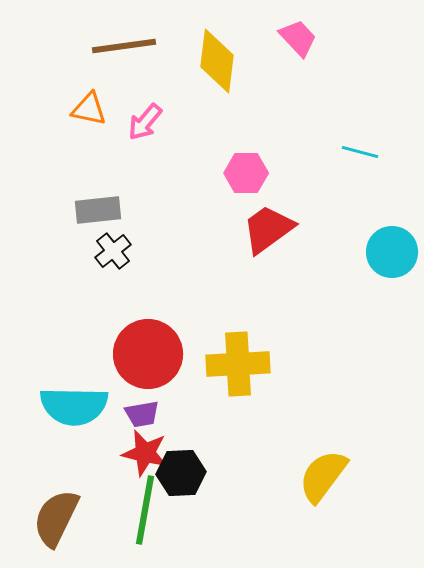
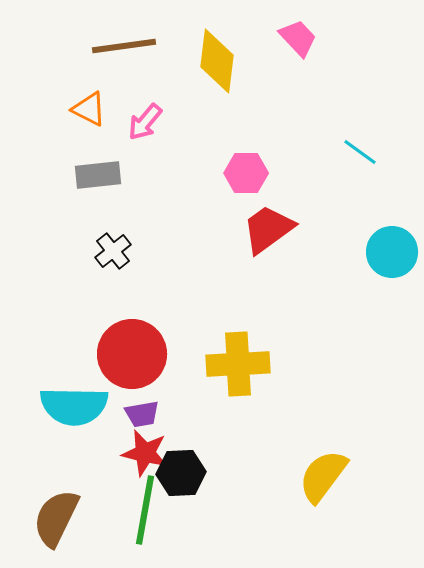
orange triangle: rotated 15 degrees clockwise
cyan line: rotated 21 degrees clockwise
gray rectangle: moved 35 px up
red circle: moved 16 px left
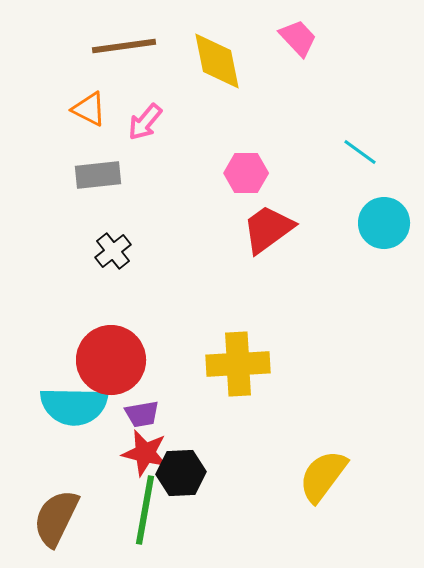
yellow diamond: rotated 18 degrees counterclockwise
cyan circle: moved 8 px left, 29 px up
red circle: moved 21 px left, 6 px down
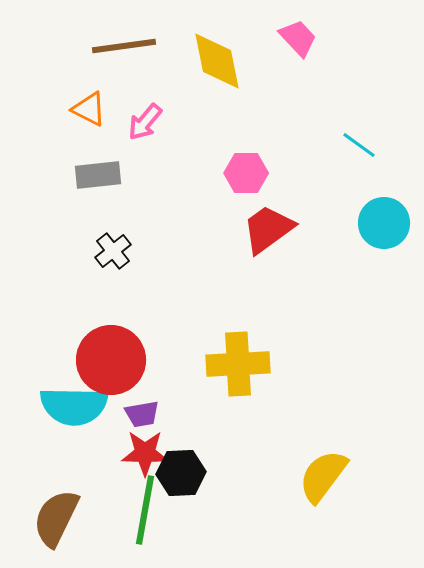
cyan line: moved 1 px left, 7 px up
red star: rotated 12 degrees counterclockwise
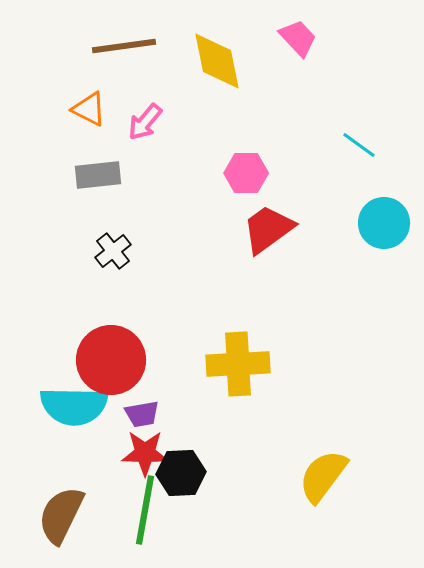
brown semicircle: moved 5 px right, 3 px up
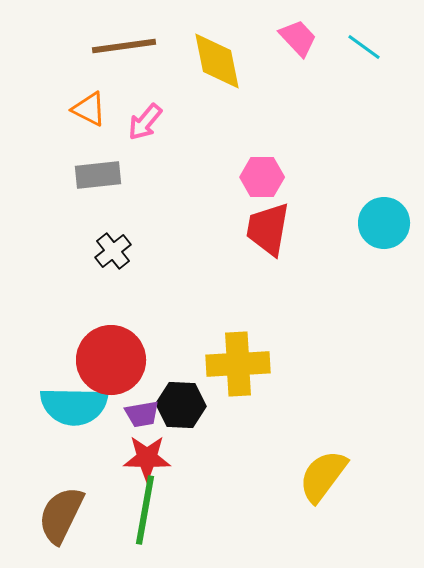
cyan line: moved 5 px right, 98 px up
pink hexagon: moved 16 px right, 4 px down
red trapezoid: rotated 44 degrees counterclockwise
red star: moved 2 px right, 5 px down
black hexagon: moved 68 px up; rotated 6 degrees clockwise
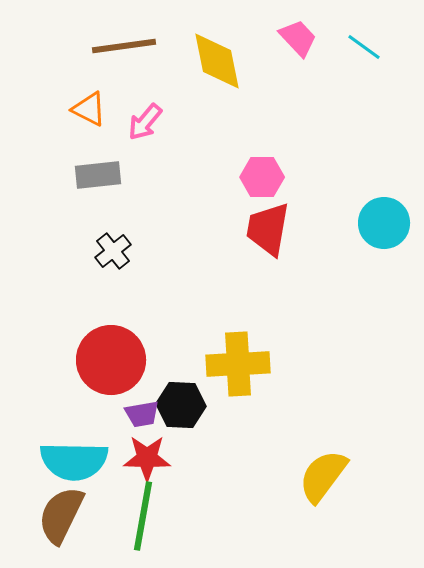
cyan semicircle: moved 55 px down
green line: moved 2 px left, 6 px down
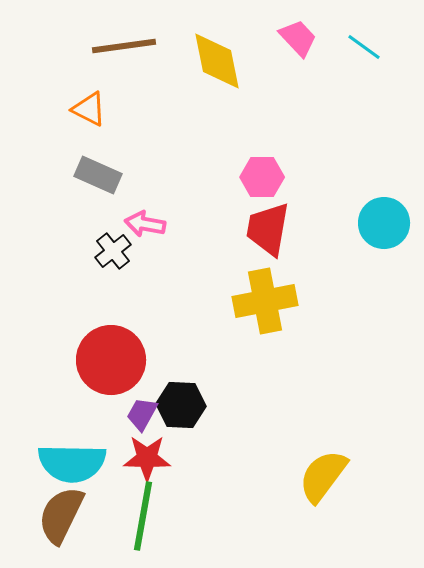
pink arrow: moved 102 px down; rotated 60 degrees clockwise
gray rectangle: rotated 30 degrees clockwise
yellow cross: moved 27 px right, 63 px up; rotated 8 degrees counterclockwise
purple trapezoid: rotated 129 degrees clockwise
cyan semicircle: moved 2 px left, 2 px down
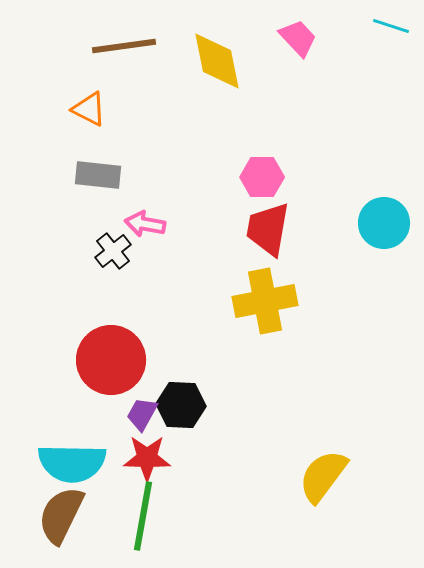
cyan line: moved 27 px right, 21 px up; rotated 18 degrees counterclockwise
gray rectangle: rotated 18 degrees counterclockwise
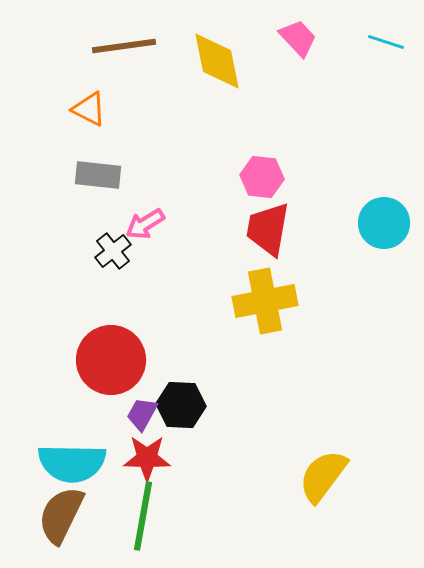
cyan line: moved 5 px left, 16 px down
pink hexagon: rotated 6 degrees clockwise
pink arrow: rotated 42 degrees counterclockwise
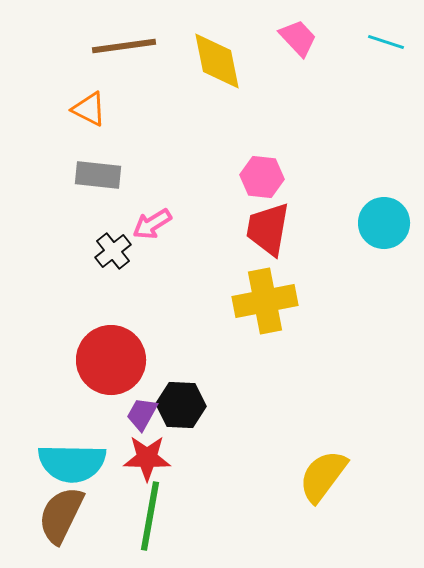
pink arrow: moved 7 px right
green line: moved 7 px right
